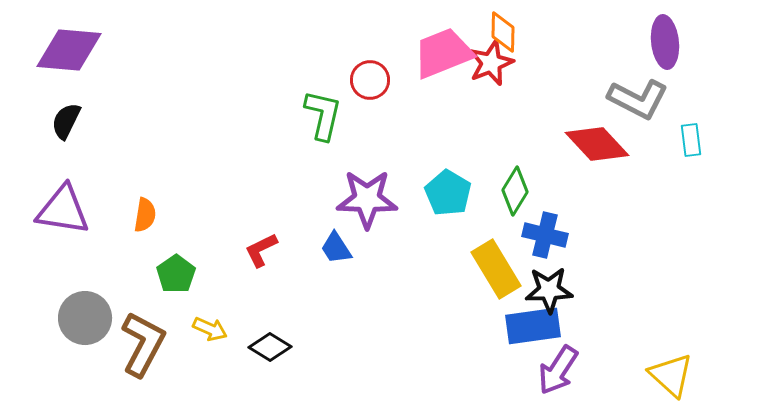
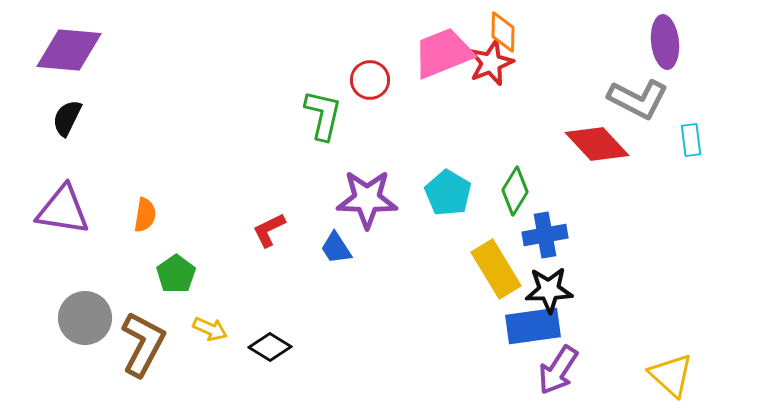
black semicircle: moved 1 px right, 3 px up
blue cross: rotated 24 degrees counterclockwise
red L-shape: moved 8 px right, 20 px up
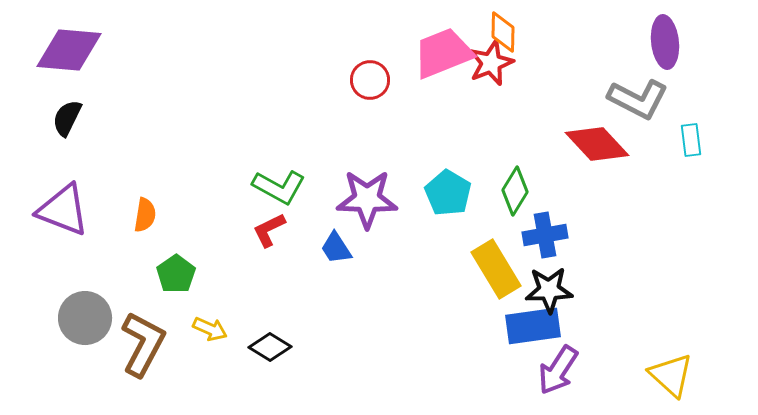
green L-shape: moved 44 px left, 72 px down; rotated 106 degrees clockwise
purple triangle: rotated 12 degrees clockwise
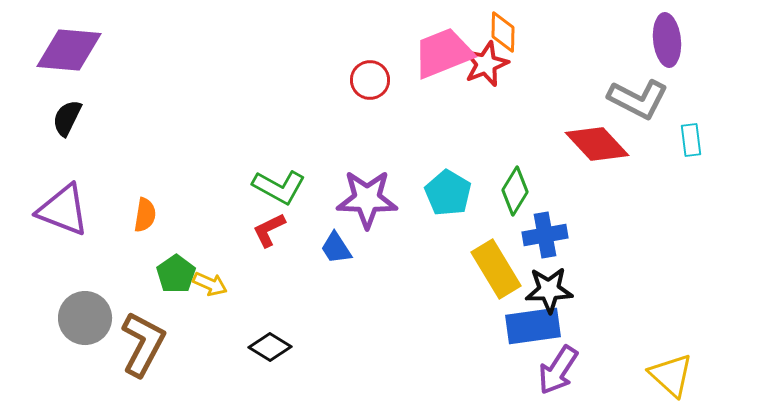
purple ellipse: moved 2 px right, 2 px up
red star: moved 5 px left, 1 px down
yellow arrow: moved 45 px up
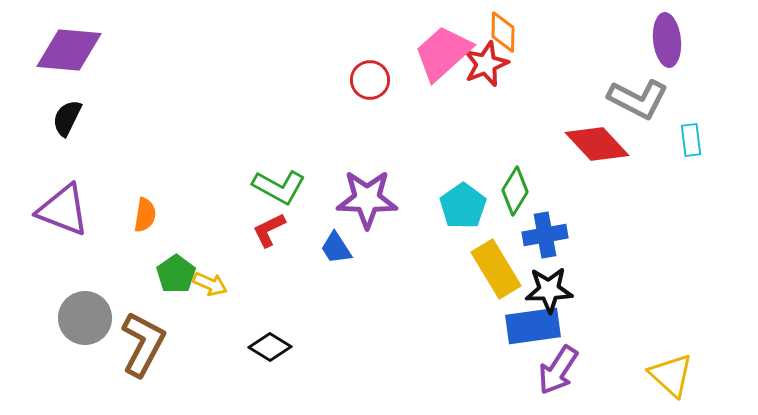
pink trapezoid: rotated 20 degrees counterclockwise
cyan pentagon: moved 15 px right, 13 px down; rotated 6 degrees clockwise
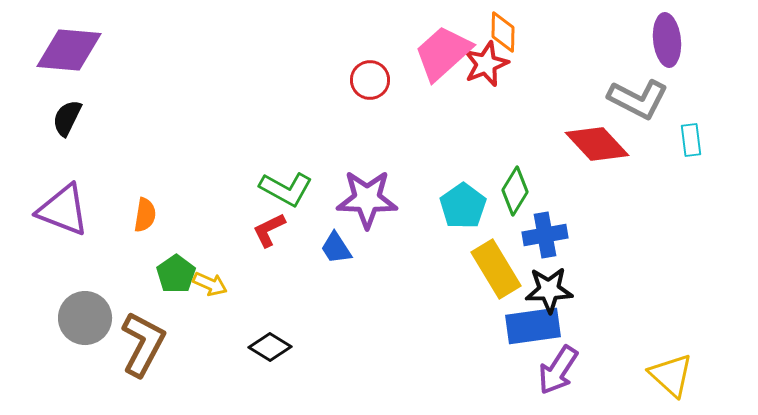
green L-shape: moved 7 px right, 2 px down
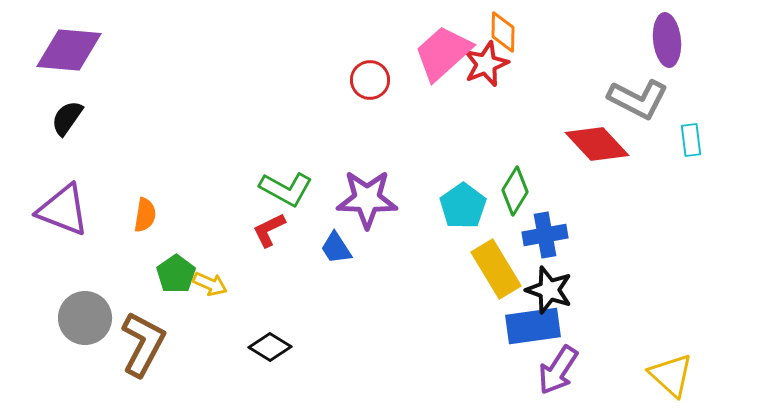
black semicircle: rotated 9 degrees clockwise
black star: rotated 21 degrees clockwise
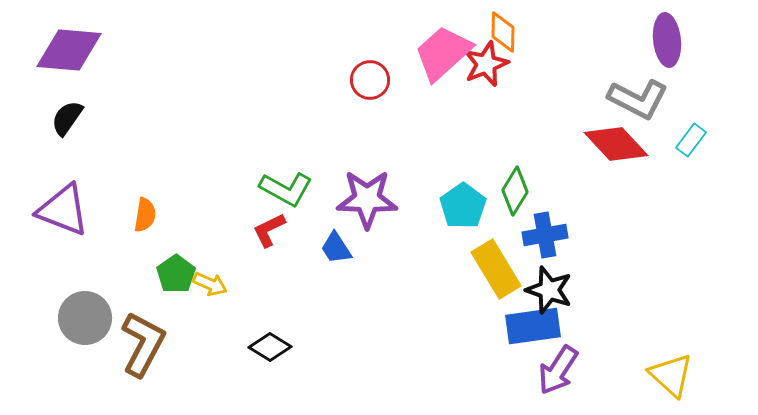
cyan rectangle: rotated 44 degrees clockwise
red diamond: moved 19 px right
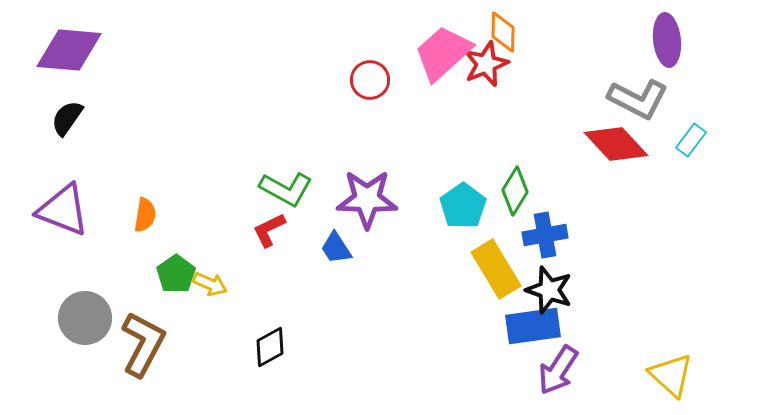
black diamond: rotated 60 degrees counterclockwise
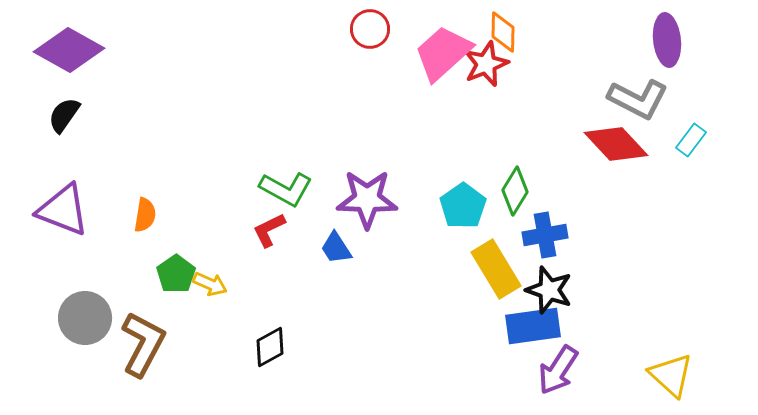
purple diamond: rotated 24 degrees clockwise
red circle: moved 51 px up
black semicircle: moved 3 px left, 3 px up
